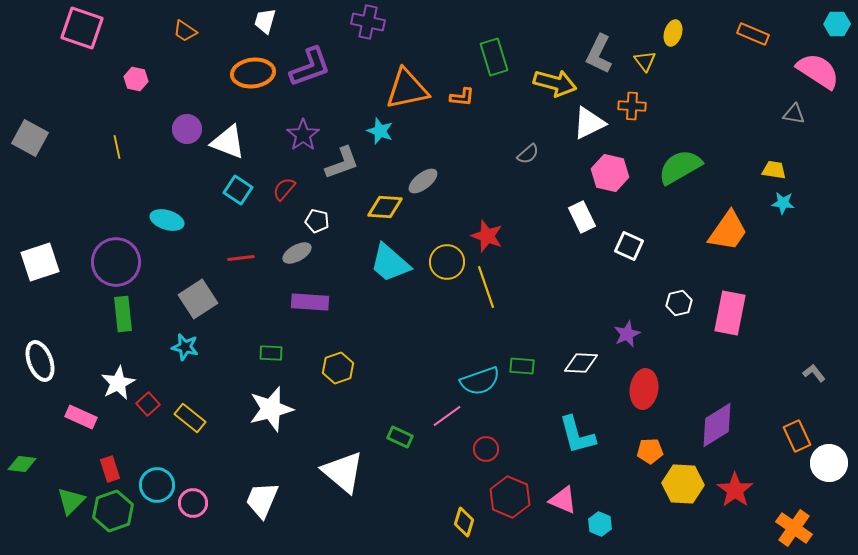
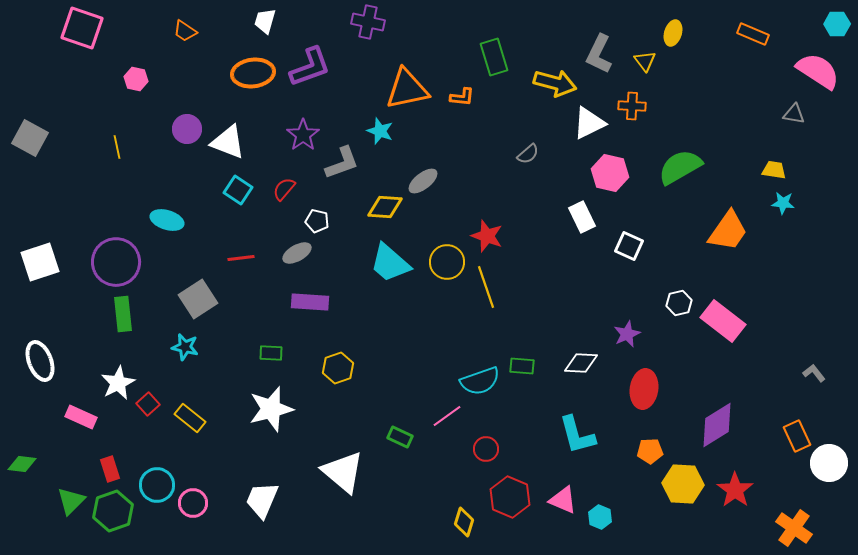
pink rectangle at (730, 313): moved 7 px left, 8 px down; rotated 63 degrees counterclockwise
cyan hexagon at (600, 524): moved 7 px up
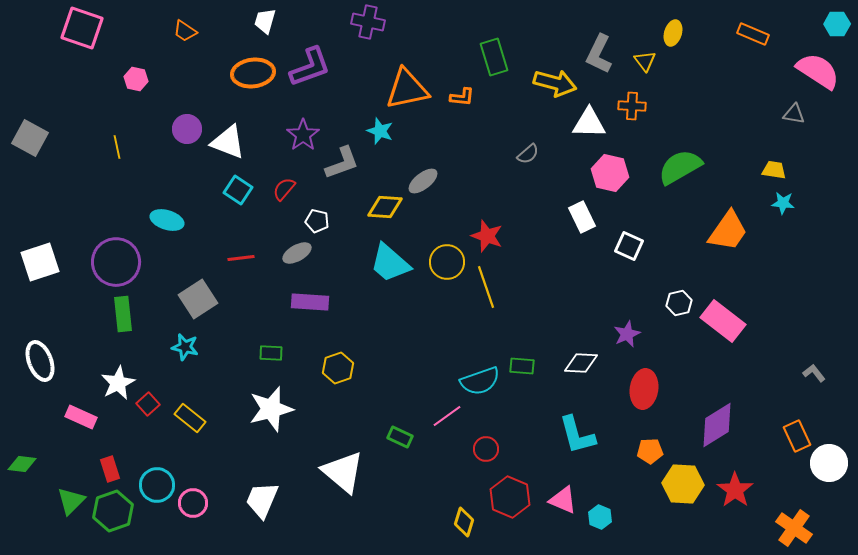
white triangle at (589, 123): rotated 27 degrees clockwise
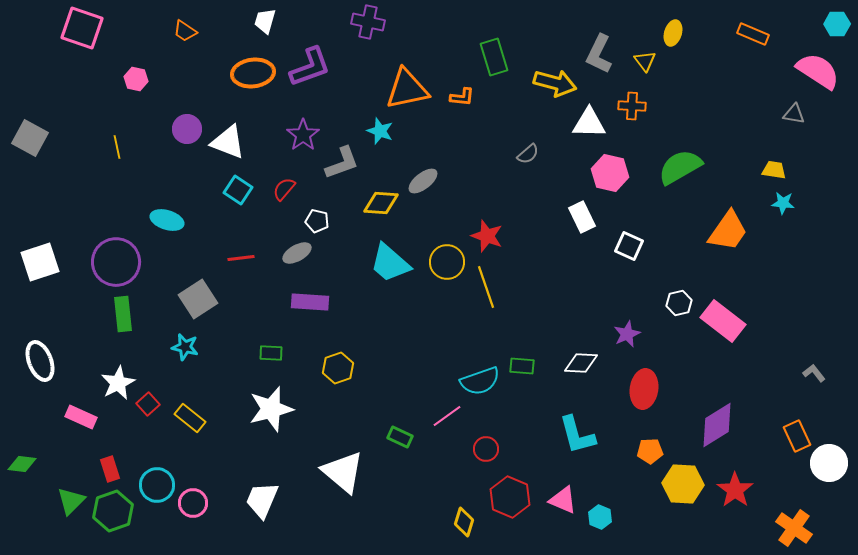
yellow diamond at (385, 207): moved 4 px left, 4 px up
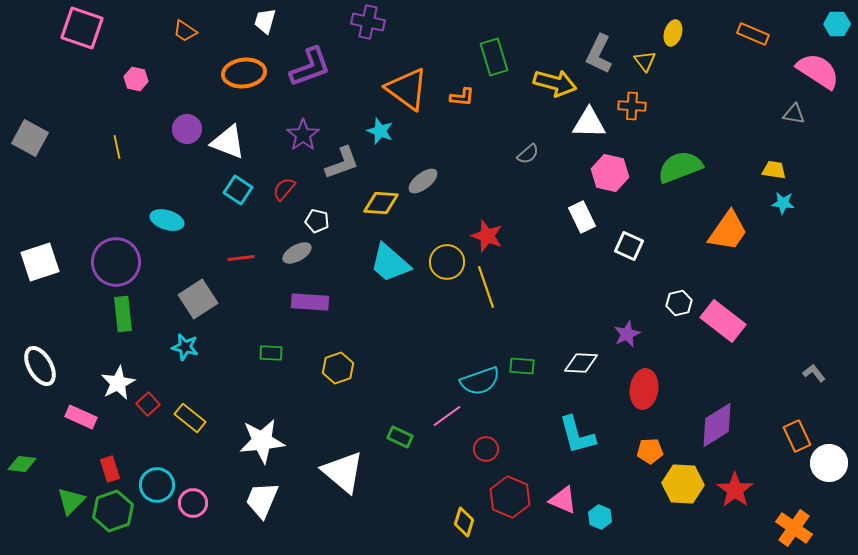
orange ellipse at (253, 73): moved 9 px left
orange triangle at (407, 89): rotated 48 degrees clockwise
green semicircle at (680, 167): rotated 9 degrees clockwise
white ellipse at (40, 361): moved 5 px down; rotated 9 degrees counterclockwise
white star at (271, 409): moved 9 px left, 32 px down; rotated 9 degrees clockwise
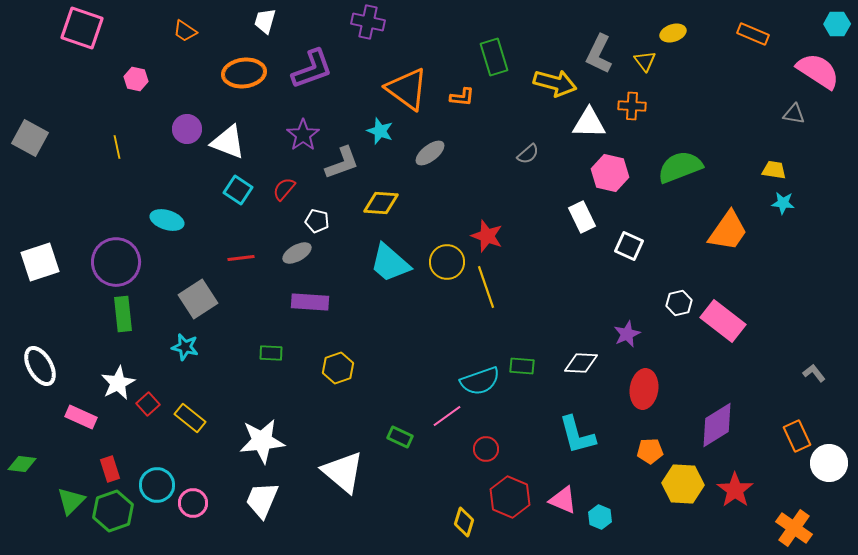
yellow ellipse at (673, 33): rotated 55 degrees clockwise
purple L-shape at (310, 67): moved 2 px right, 2 px down
gray ellipse at (423, 181): moved 7 px right, 28 px up
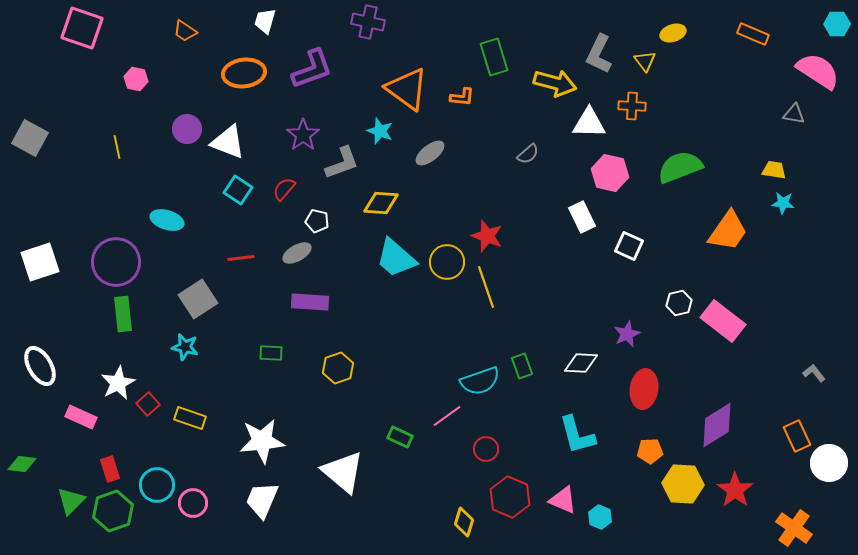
cyan trapezoid at (390, 263): moved 6 px right, 5 px up
green rectangle at (522, 366): rotated 65 degrees clockwise
yellow rectangle at (190, 418): rotated 20 degrees counterclockwise
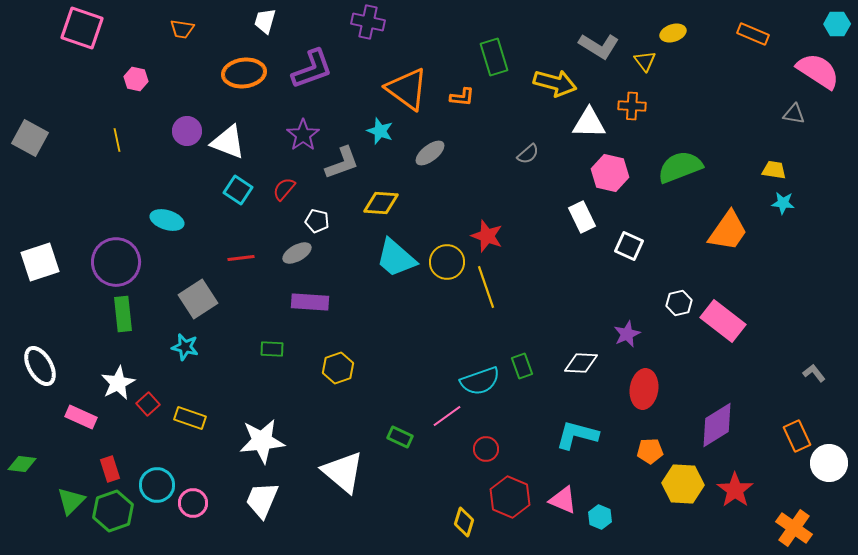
orange trapezoid at (185, 31): moved 3 px left, 2 px up; rotated 25 degrees counterclockwise
gray L-shape at (599, 54): moved 8 px up; rotated 84 degrees counterclockwise
purple circle at (187, 129): moved 2 px down
yellow line at (117, 147): moved 7 px up
green rectangle at (271, 353): moved 1 px right, 4 px up
cyan L-shape at (577, 435): rotated 120 degrees clockwise
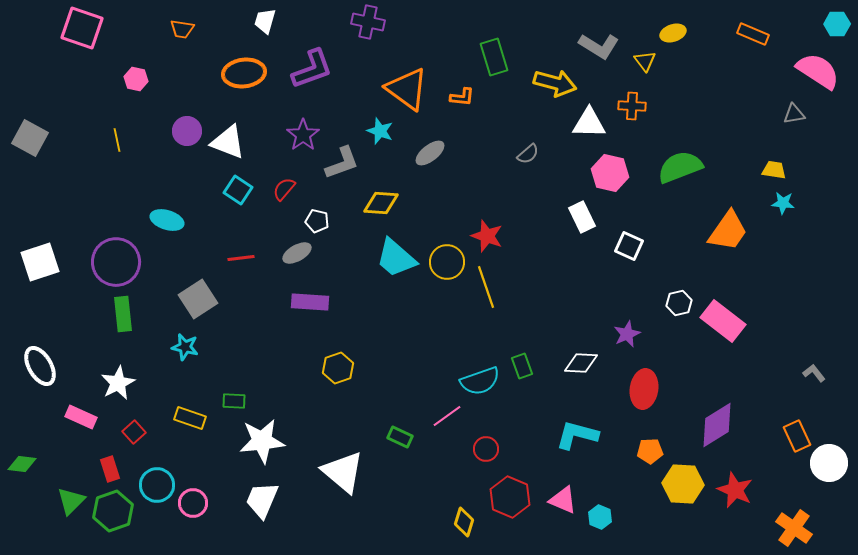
gray triangle at (794, 114): rotated 20 degrees counterclockwise
green rectangle at (272, 349): moved 38 px left, 52 px down
red square at (148, 404): moved 14 px left, 28 px down
red star at (735, 490): rotated 12 degrees counterclockwise
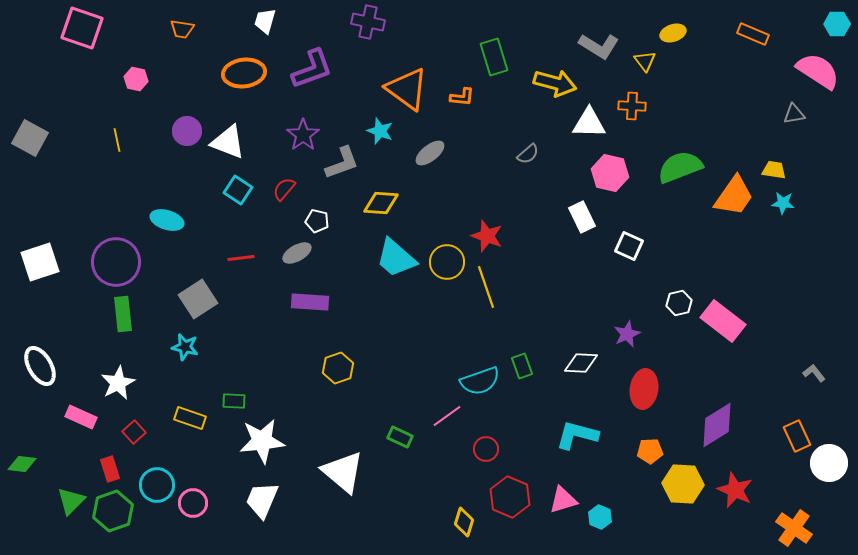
orange trapezoid at (728, 231): moved 6 px right, 35 px up
pink triangle at (563, 500): rotated 40 degrees counterclockwise
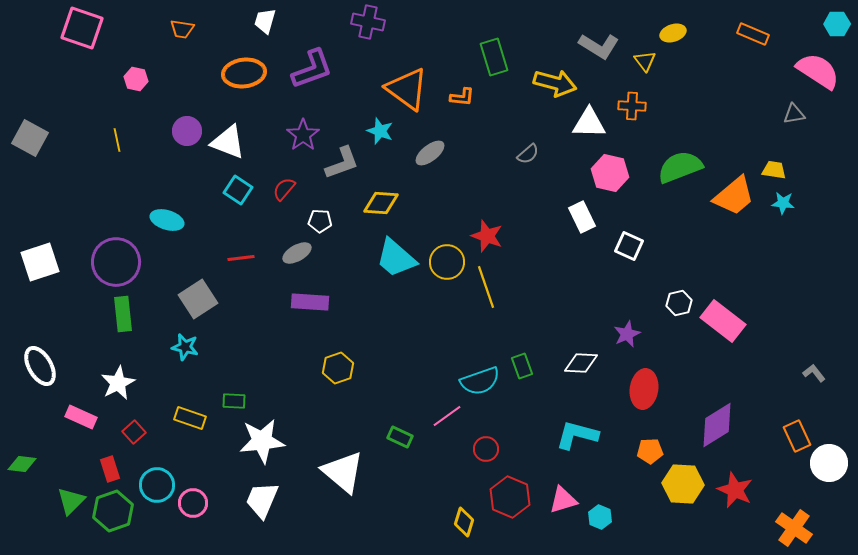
orange trapezoid at (734, 196): rotated 15 degrees clockwise
white pentagon at (317, 221): moved 3 px right; rotated 10 degrees counterclockwise
